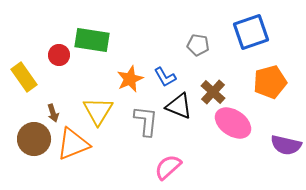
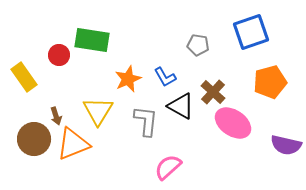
orange star: moved 2 px left
black triangle: moved 2 px right; rotated 8 degrees clockwise
brown arrow: moved 3 px right, 3 px down
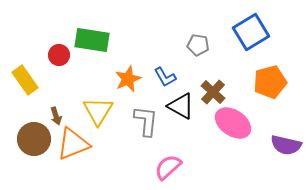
blue square: rotated 12 degrees counterclockwise
yellow rectangle: moved 1 px right, 3 px down
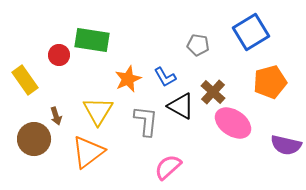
orange triangle: moved 15 px right, 8 px down; rotated 15 degrees counterclockwise
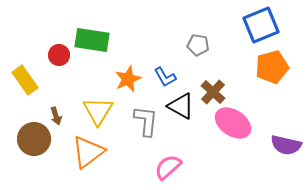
blue square: moved 10 px right, 7 px up; rotated 9 degrees clockwise
orange pentagon: moved 2 px right, 15 px up
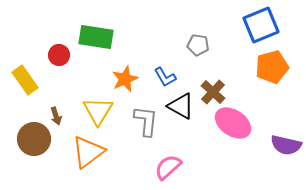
green rectangle: moved 4 px right, 3 px up
orange star: moved 3 px left
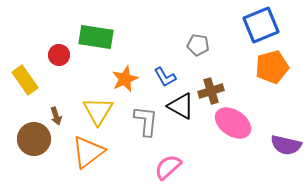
brown cross: moved 2 px left, 1 px up; rotated 30 degrees clockwise
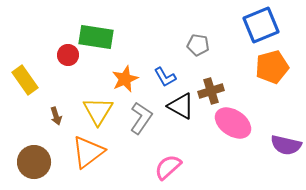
red circle: moved 9 px right
gray L-shape: moved 5 px left, 3 px up; rotated 28 degrees clockwise
brown circle: moved 23 px down
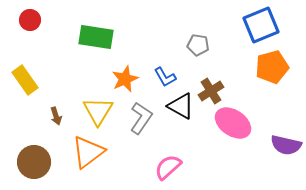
red circle: moved 38 px left, 35 px up
brown cross: rotated 15 degrees counterclockwise
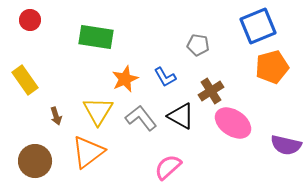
blue square: moved 3 px left, 1 px down
black triangle: moved 10 px down
gray L-shape: rotated 72 degrees counterclockwise
brown circle: moved 1 px right, 1 px up
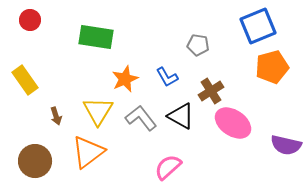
blue L-shape: moved 2 px right
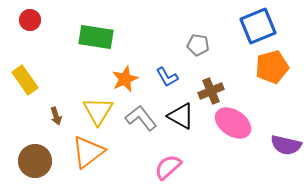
brown cross: rotated 10 degrees clockwise
